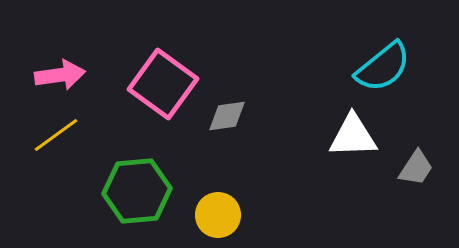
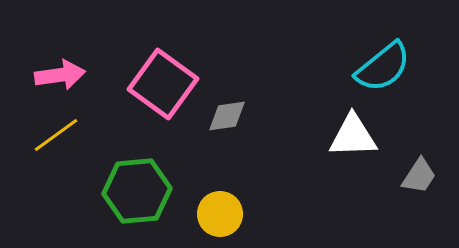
gray trapezoid: moved 3 px right, 8 px down
yellow circle: moved 2 px right, 1 px up
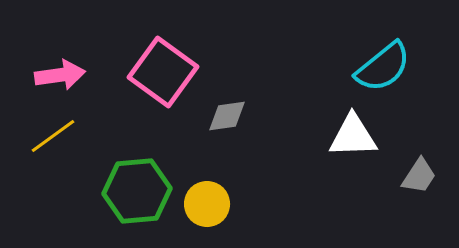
pink square: moved 12 px up
yellow line: moved 3 px left, 1 px down
yellow circle: moved 13 px left, 10 px up
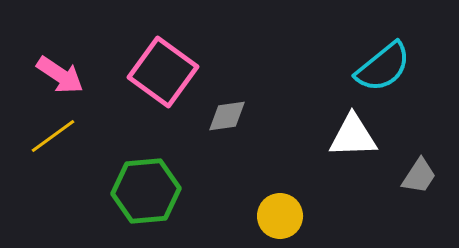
pink arrow: rotated 42 degrees clockwise
green hexagon: moved 9 px right
yellow circle: moved 73 px right, 12 px down
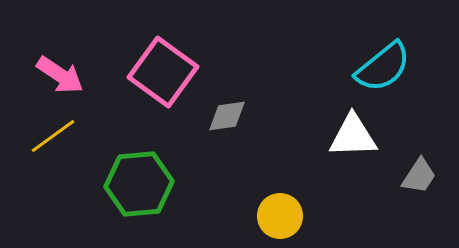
green hexagon: moved 7 px left, 7 px up
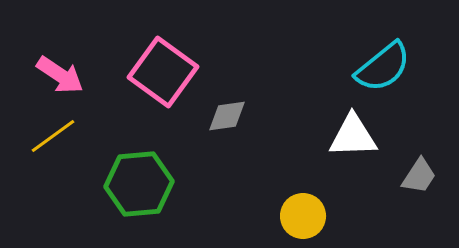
yellow circle: moved 23 px right
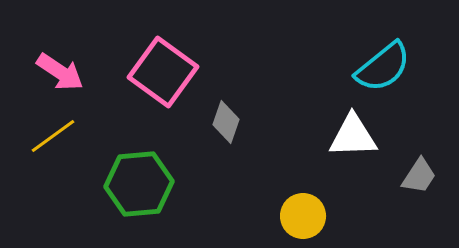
pink arrow: moved 3 px up
gray diamond: moved 1 px left, 6 px down; rotated 63 degrees counterclockwise
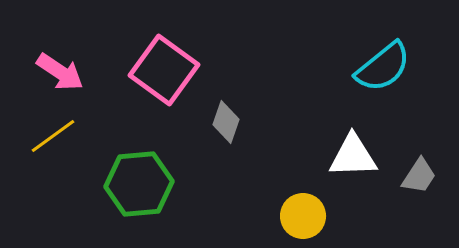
pink square: moved 1 px right, 2 px up
white triangle: moved 20 px down
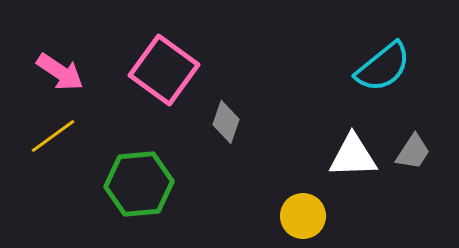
gray trapezoid: moved 6 px left, 24 px up
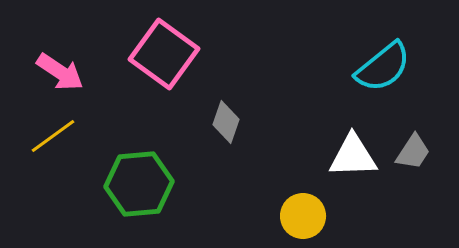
pink square: moved 16 px up
